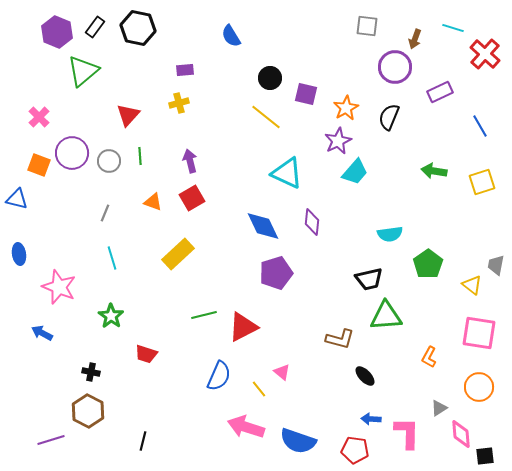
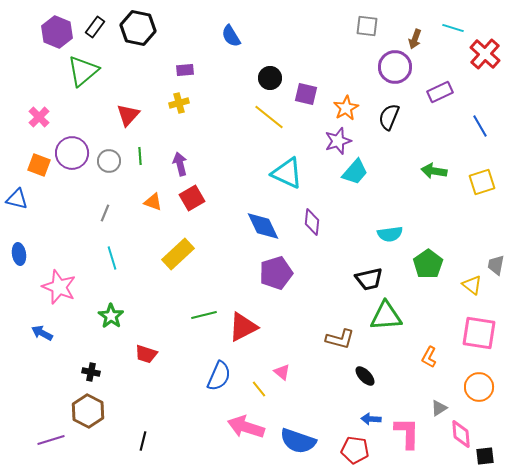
yellow line at (266, 117): moved 3 px right
purple star at (338, 141): rotated 8 degrees clockwise
purple arrow at (190, 161): moved 10 px left, 3 px down
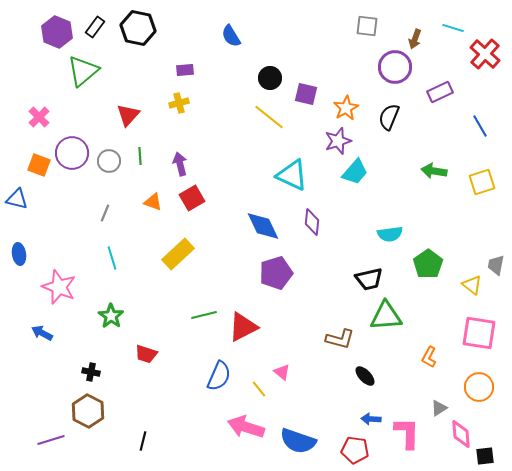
cyan triangle at (287, 173): moved 5 px right, 2 px down
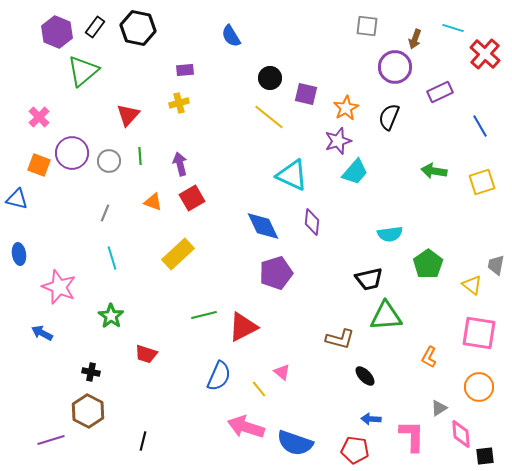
pink L-shape at (407, 433): moved 5 px right, 3 px down
blue semicircle at (298, 441): moved 3 px left, 2 px down
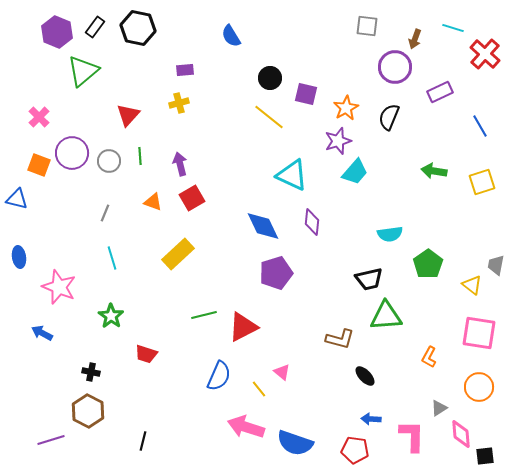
blue ellipse at (19, 254): moved 3 px down
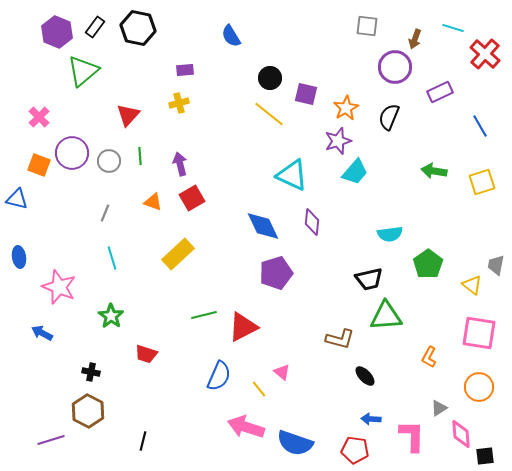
yellow line at (269, 117): moved 3 px up
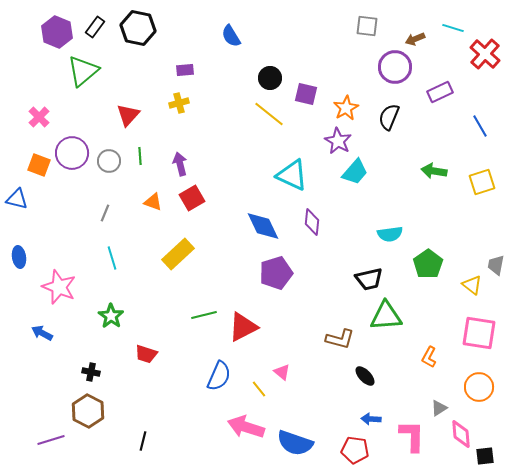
brown arrow at (415, 39): rotated 48 degrees clockwise
purple star at (338, 141): rotated 24 degrees counterclockwise
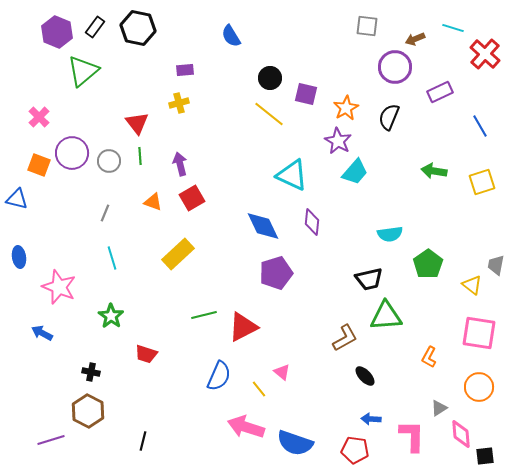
red triangle at (128, 115): moved 9 px right, 8 px down; rotated 20 degrees counterclockwise
brown L-shape at (340, 339): moved 5 px right, 1 px up; rotated 44 degrees counterclockwise
